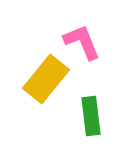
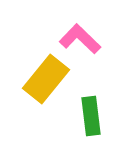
pink L-shape: moved 2 px left, 3 px up; rotated 24 degrees counterclockwise
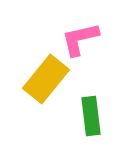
pink L-shape: rotated 57 degrees counterclockwise
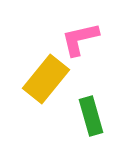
green rectangle: rotated 9 degrees counterclockwise
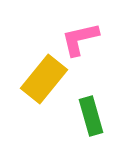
yellow rectangle: moved 2 px left
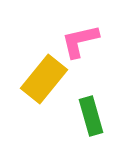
pink L-shape: moved 2 px down
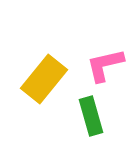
pink L-shape: moved 25 px right, 24 px down
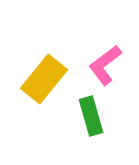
pink L-shape: rotated 24 degrees counterclockwise
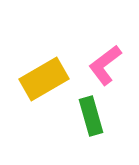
yellow rectangle: rotated 21 degrees clockwise
